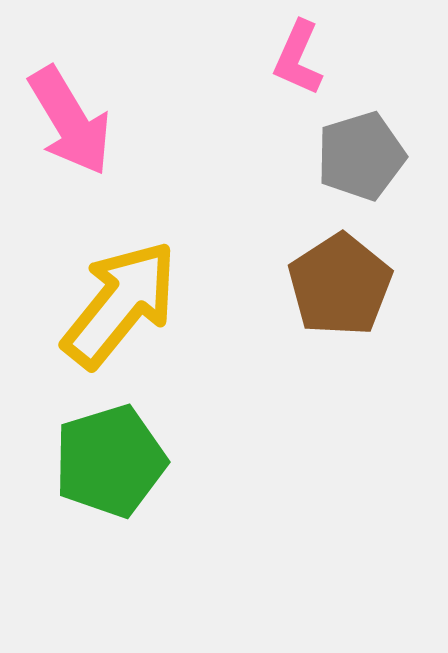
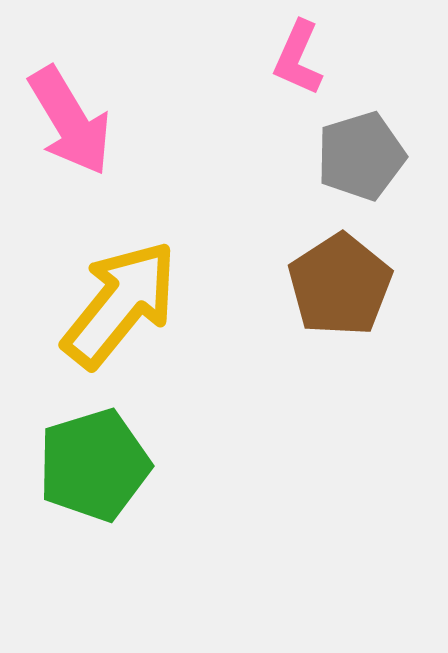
green pentagon: moved 16 px left, 4 px down
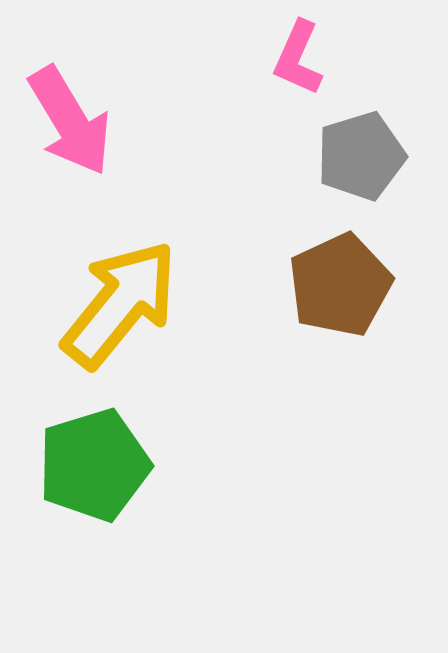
brown pentagon: rotated 8 degrees clockwise
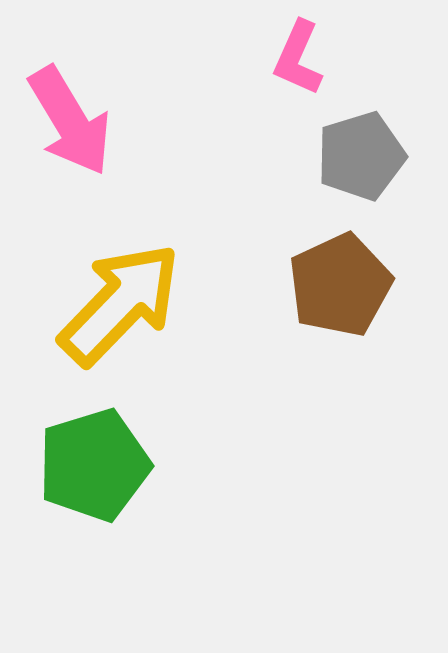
yellow arrow: rotated 5 degrees clockwise
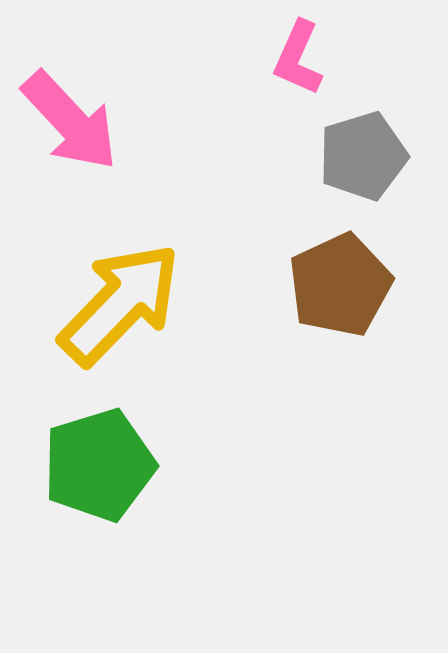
pink arrow: rotated 12 degrees counterclockwise
gray pentagon: moved 2 px right
green pentagon: moved 5 px right
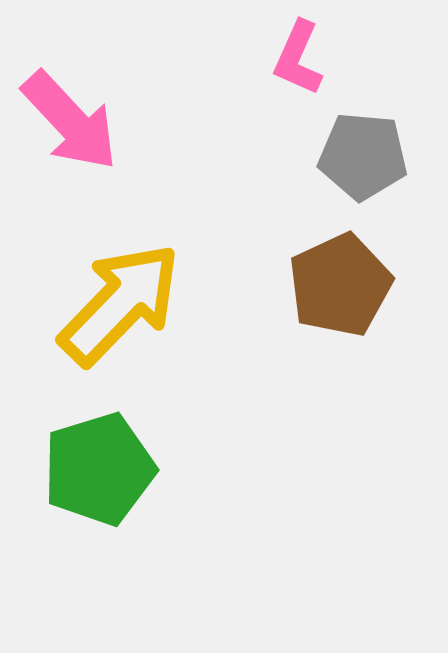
gray pentagon: rotated 22 degrees clockwise
green pentagon: moved 4 px down
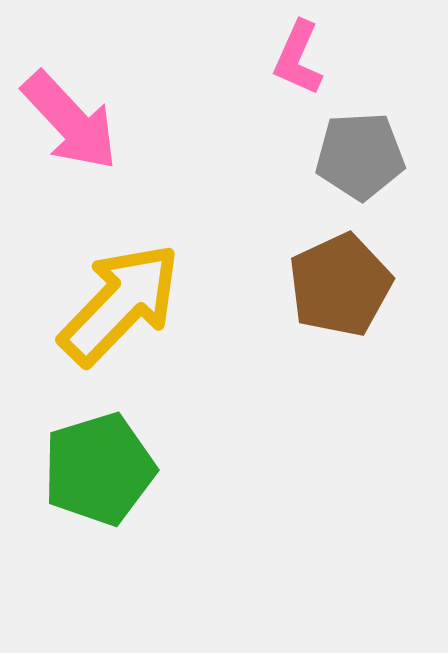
gray pentagon: moved 3 px left; rotated 8 degrees counterclockwise
